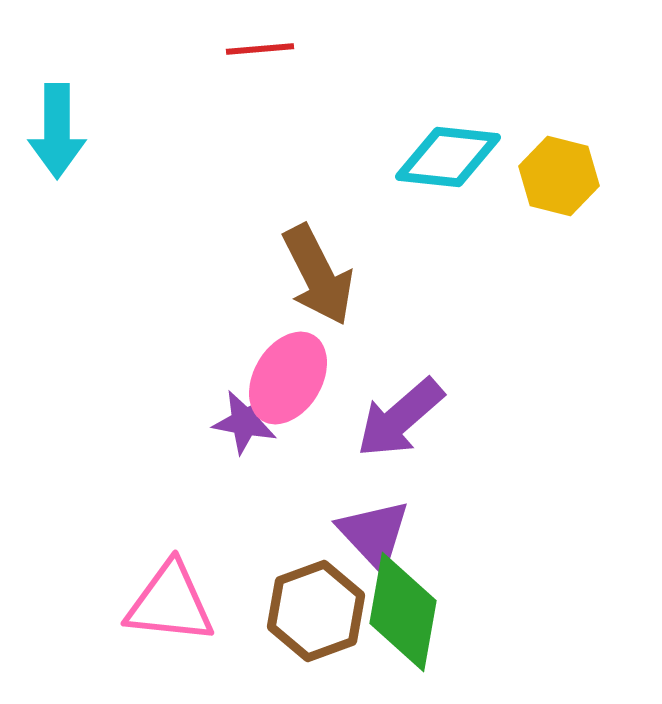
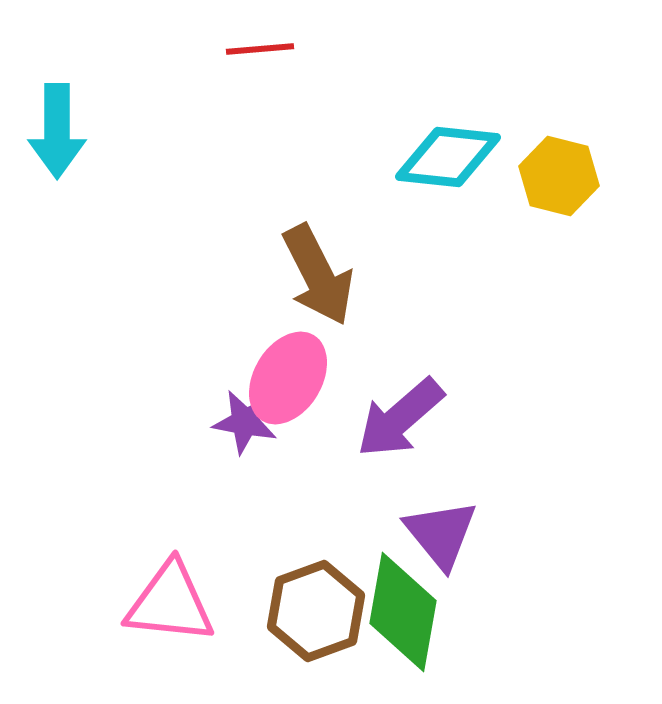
purple triangle: moved 67 px right; rotated 4 degrees clockwise
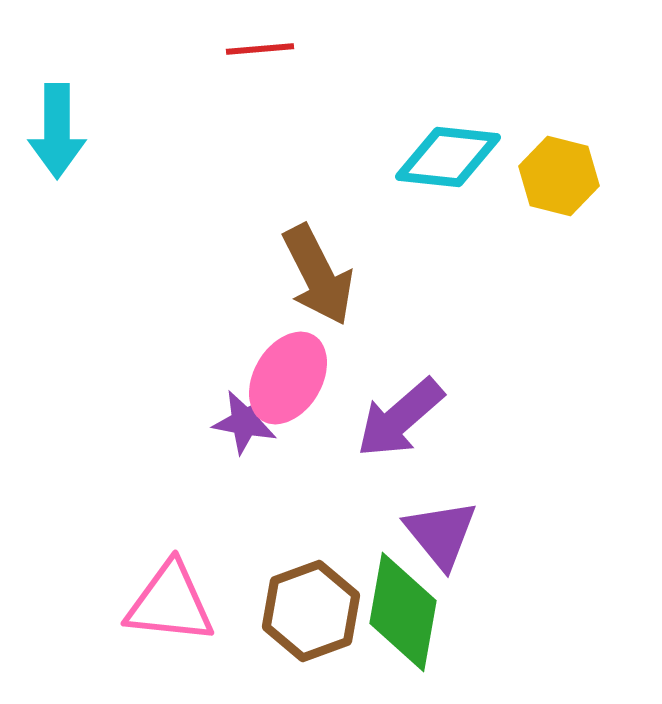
brown hexagon: moved 5 px left
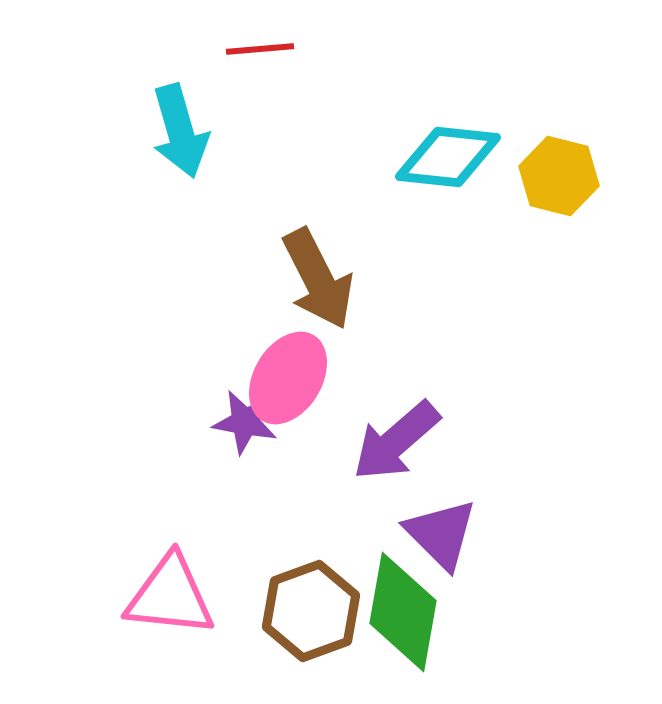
cyan arrow: moved 123 px right; rotated 16 degrees counterclockwise
brown arrow: moved 4 px down
purple arrow: moved 4 px left, 23 px down
purple triangle: rotated 6 degrees counterclockwise
pink triangle: moved 7 px up
